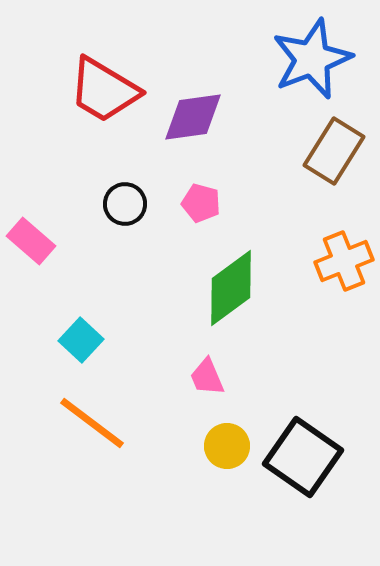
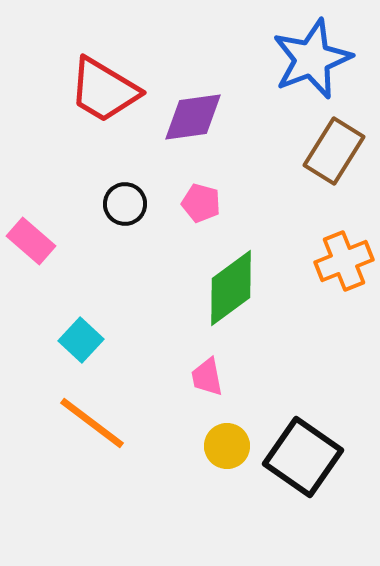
pink trapezoid: rotated 12 degrees clockwise
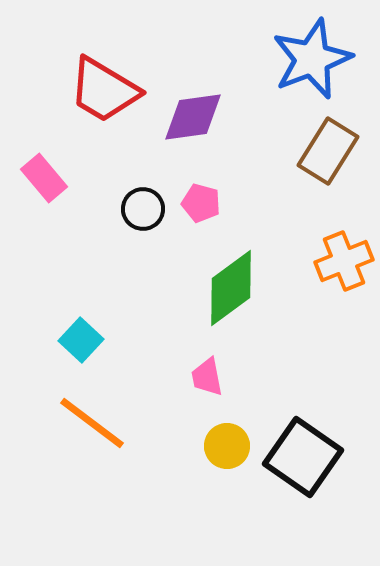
brown rectangle: moved 6 px left
black circle: moved 18 px right, 5 px down
pink rectangle: moved 13 px right, 63 px up; rotated 9 degrees clockwise
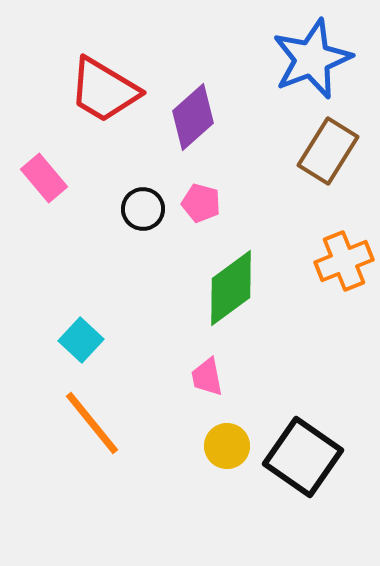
purple diamond: rotated 34 degrees counterclockwise
orange line: rotated 14 degrees clockwise
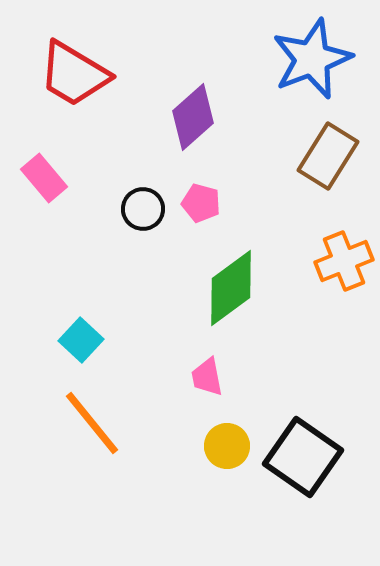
red trapezoid: moved 30 px left, 16 px up
brown rectangle: moved 5 px down
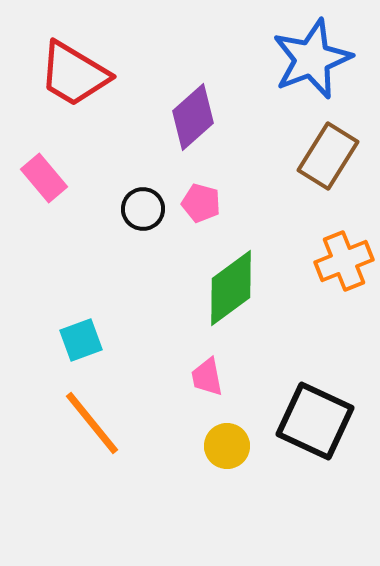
cyan square: rotated 27 degrees clockwise
black square: moved 12 px right, 36 px up; rotated 10 degrees counterclockwise
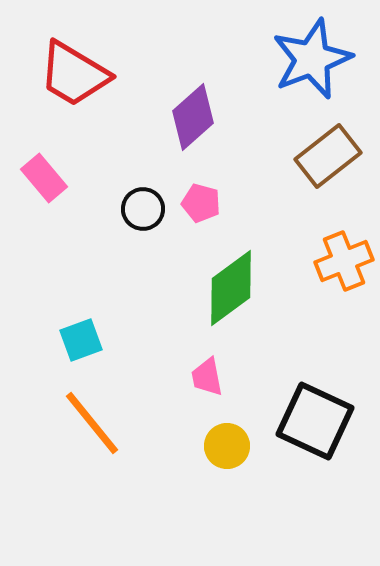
brown rectangle: rotated 20 degrees clockwise
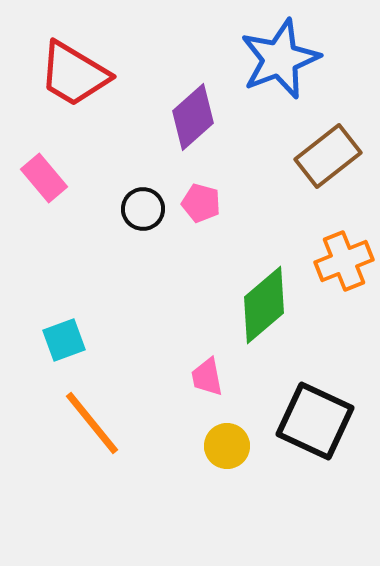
blue star: moved 32 px left
green diamond: moved 33 px right, 17 px down; rotated 4 degrees counterclockwise
cyan square: moved 17 px left
